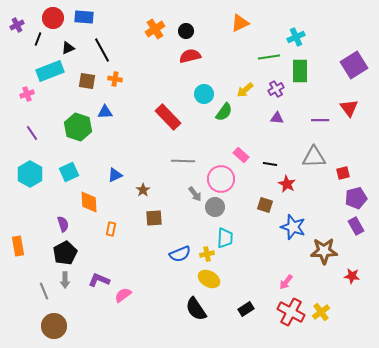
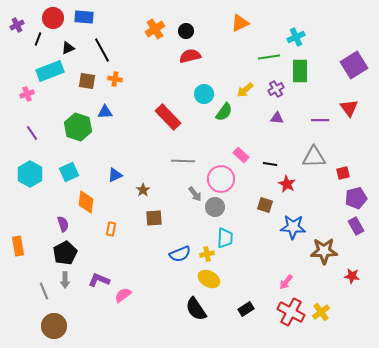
orange diamond at (89, 202): moved 3 px left; rotated 10 degrees clockwise
blue star at (293, 227): rotated 15 degrees counterclockwise
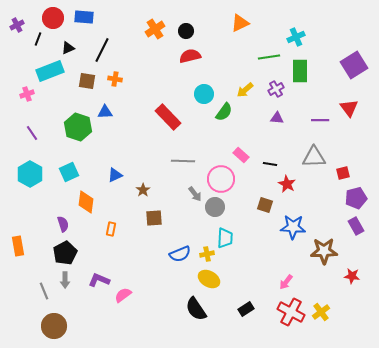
black line at (102, 50): rotated 55 degrees clockwise
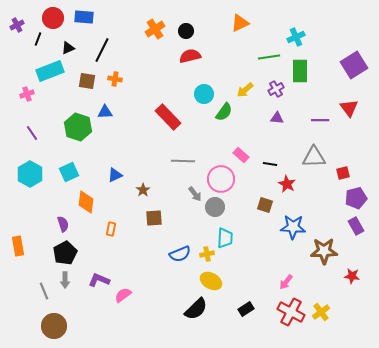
yellow ellipse at (209, 279): moved 2 px right, 2 px down
black semicircle at (196, 309): rotated 100 degrees counterclockwise
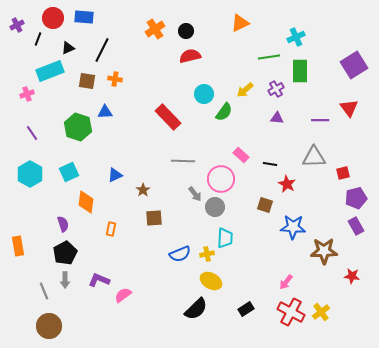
brown circle at (54, 326): moved 5 px left
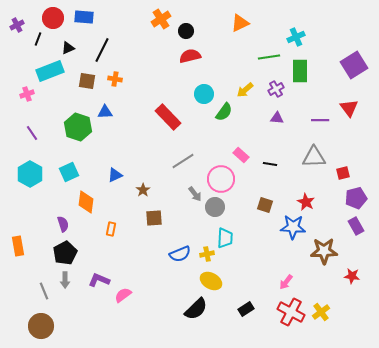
orange cross at (155, 29): moved 6 px right, 10 px up
gray line at (183, 161): rotated 35 degrees counterclockwise
red star at (287, 184): moved 19 px right, 18 px down
brown circle at (49, 326): moved 8 px left
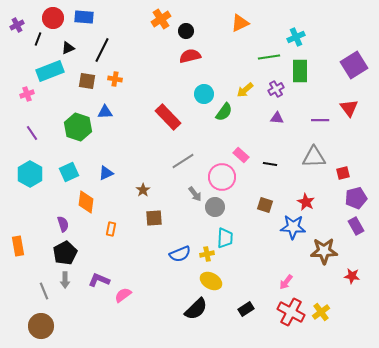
blue triangle at (115, 175): moved 9 px left, 2 px up
pink circle at (221, 179): moved 1 px right, 2 px up
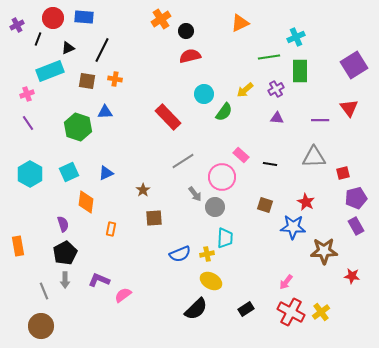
purple line at (32, 133): moved 4 px left, 10 px up
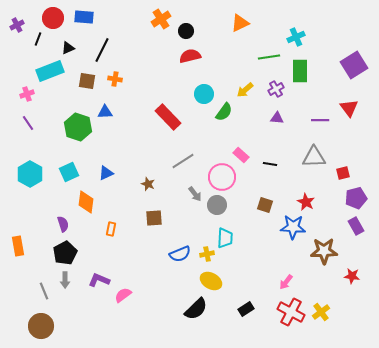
brown star at (143, 190): moved 5 px right, 6 px up; rotated 16 degrees counterclockwise
gray circle at (215, 207): moved 2 px right, 2 px up
